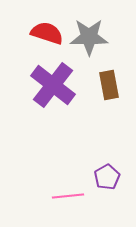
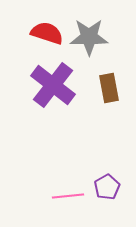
brown rectangle: moved 3 px down
purple pentagon: moved 10 px down
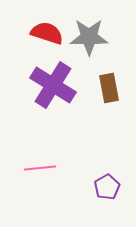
purple cross: rotated 6 degrees counterclockwise
pink line: moved 28 px left, 28 px up
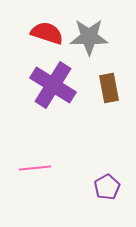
pink line: moved 5 px left
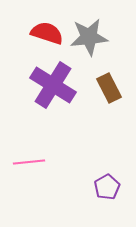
gray star: rotated 6 degrees counterclockwise
brown rectangle: rotated 16 degrees counterclockwise
pink line: moved 6 px left, 6 px up
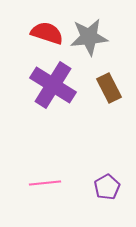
pink line: moved 16 px right, 21 px down
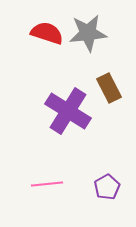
gray star: moved 1 px left, 4 px up
purple cross: moved 15 px right, 26 px down
pink line: moved 2 px right, 1 px down
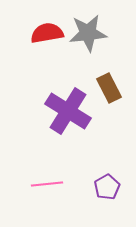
red semicircle: rotated 28 degrees counterclockwise
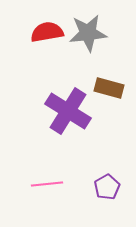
red semicircle: moved 1 px up
brown rectangle: rotated 48 degrees counterclockwise
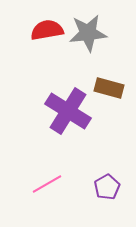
red semicircle: moved 2 px up
pink line: rotated 24 degrees counterclockwise
